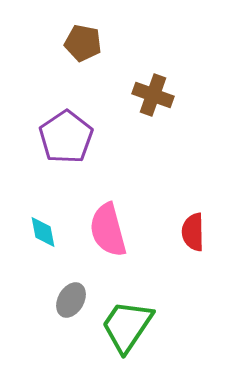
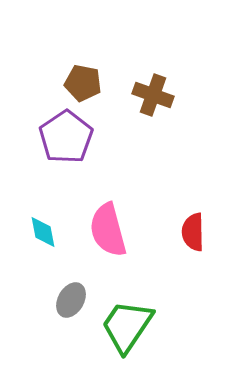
brown pentagon: moved 40 px down
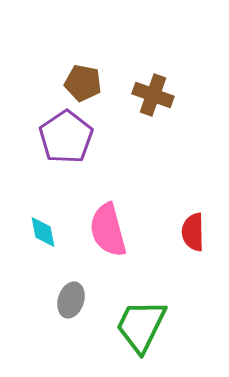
gray ellipse: rotated 12 degrees counterclockwise
green trapezoid: moved 14 px right; rotated 8 degrees counterclockwise
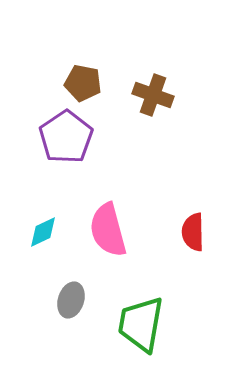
cyan diamond: rotated 76 degrees clockwise
green trapezoid: moved 2 px up; rotated 16 degrees counterclockwise
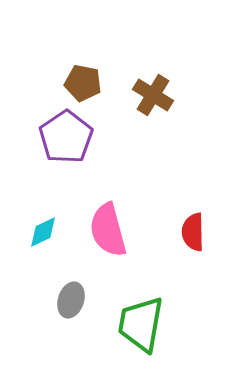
brown cross: rotated 12 degrees clockwise
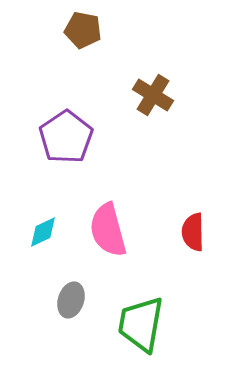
brown pentagon: moved 53 px up
